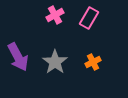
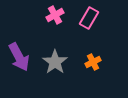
purple arrow: moved 1 px right
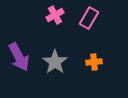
orange cross: moved 1 px right; rotated 21 degrees clockwise
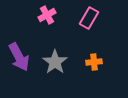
pink cross: moved 8 px left
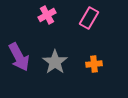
orange cross: moved 2 px down
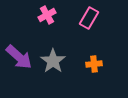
purple arrow: rotated 20 degrees counterclockwise
gray star: moved 2 px left, 1 px up
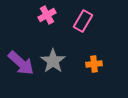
pink rectangle: moved 6 px left, 3 px down
purple arrow: moved 2 px right, 6 px down
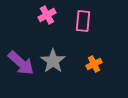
pink rectangle: rotated 25 degrees counterclockwise
orange cross: rotated 21 degrees counterclockwise
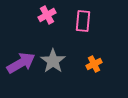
purple arrow: rotated 72 degrees counterclockwise
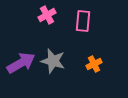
gray star: rotated 20 degrees counterclockwise
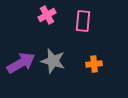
orange cross: rotated 21 degrees clockwise
